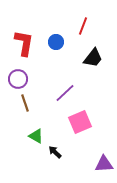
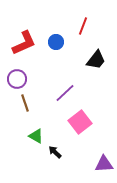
red L-shape: rotated 56 degrees clockwise
black trapezoid: moved 3 px right, 2 px down
purple circle: moved 1 px left
pink square: rotated 15 degrees counterclockwise
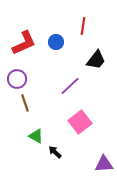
red line: rotated 12 degrees counterclockwise
purple line: moved 5 px right, 7 px up
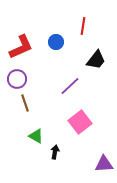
red L-shape: moved 3 px left, 4 px down
black arrow: rotated 56 degrees clockwise
